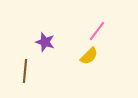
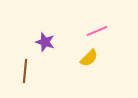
pink line: rotated 30 degrees clockwise
yellow semicircle: moved 2 px down
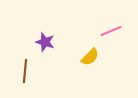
pink line: moved 14 px right
yellow semicircle: moved 1 px right, 1 px up
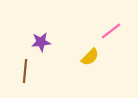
pink line: rotated 15 degrees counterclockwise
purple star: moved 4 px left; rotated 24 degrees counterclockwise
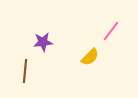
pink line: rotated 15 degrees counterclockwise
purple star: moved 2 px right
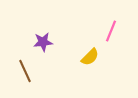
pink line: rotated 15 degrees counterclockwise
brown line: rotated 30 degrees counterclockwise
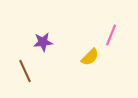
pink line: moved 4 px down
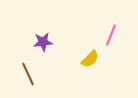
yellow semicircle: moved 2 px down
brown line: moved 3 px right, 3 px down
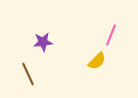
yellow semicircle: moved 7 px right, 2 px down
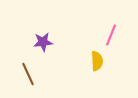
yellow semicircle: rotated 48 degrees counterclockwise
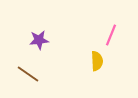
purple star: moved 4 px left, 2 px up
brown line: rotated 30 degrees counterclockwise
